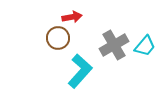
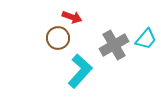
red arrow: rotated 30 degrees clockwise
cyan trapezoid: moved 1 px right, 7 px up
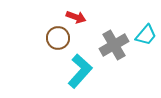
red arrow: moved 4 px right
cyan trapezoid: moved 4 px up
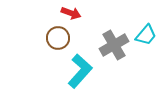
red arrow: moved 5 px left, 4 px up
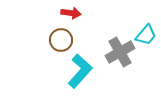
red arrow: rotated 12 degrees counterclockwise
brown circle: moved 3 px right, 2 px down
gray cross: moved 6 px right, 7 px down
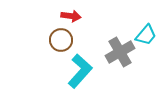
red arrow: moved 3 px down
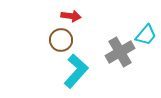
cyan L-shape: moved 4 px left
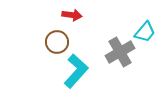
red arrow: moved 1 px right, 1 px up
cyan trapezoid: moved 1 px left, 3 px up
brown circle: moved 4 px left, 2 px down
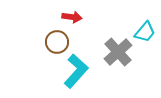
red arrow: moved 2 px down
gray cross: moved 2 px left; rotated 12 degrees counterclockwise
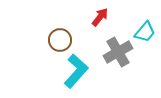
red arrow: moved 28 px right; rotated 60 degrees counterclockwise
brown circle: moved 3 px right, 2 px up
gray cross: rotated 12 degrees clockwise
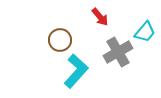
red arrow: rotated 102 degrees clockwise
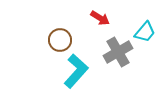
red arrow: moved 1 px down; rotated 18 degrees counterclockwise
